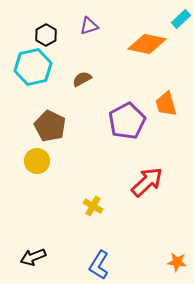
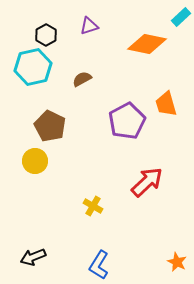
cyan rectangle: moved 2 px up
yellow circle: moved 2 px left
orange star: rotated 18 degrees clockwise
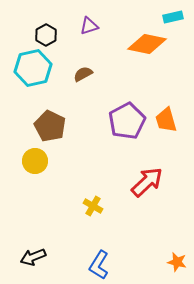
cyan rectangle: moved 8 px left; rotated 30 degrees clockwise
cyan hexagon: moved 1 px down
brown semicircle: moved 1 px right, 5 px up
orange trapezoid: moved 16 px down
orange star: rotated 12 degrees counterclockwise
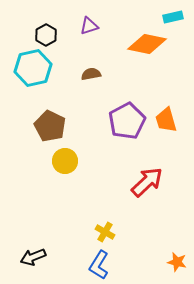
brown semicircle: moved 8 px right; rotated 18 degrees clockwise
yellow circle: moved 30 px right
yellow cross: moved 12 px right, 26 px down
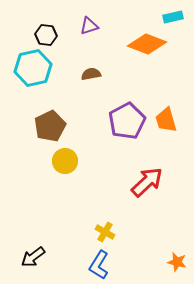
black hexagon: rotated 25 degrees counterclockwise
orange diamond: rotated 9 degrees clockwise
brown pentagon: rotated 20 degrees clockwise
black arrow: rotated 15 degrees counterclockwise
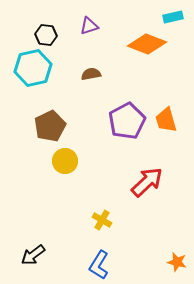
yellow cross: moved 3 px left, 12 px up
black arrow: moved 2 px up
